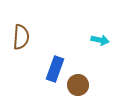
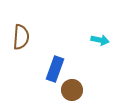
brown circle: moved 6 px left, 5 px down
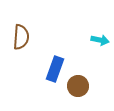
brown circle: moved 6 px right, 4 px up
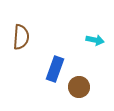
cyan arrow: moved 5 px left
brown circle: moved 1 px right, 1 px down
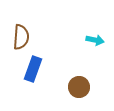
blue rectangle: moved 22 px left
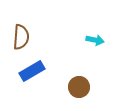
blue rectangle: moved 1 px left, 2 px down; rotated 40 degrees clockwise
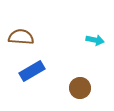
brown semicircle: rotated 90 degrees counterclockwise
brown circle: moved 1 px right, 1 px down
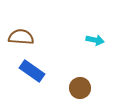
blue rectangle: rotated 65 degrees clockwise
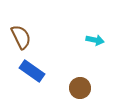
brown semicircle: rotated 60 degrees clockwise
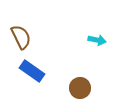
cyan arrow: moved 2 px right
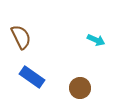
cyan arrow: moved 1 px left; rotated 12 degrees clockwise
blue rectangle: moved 6 px down
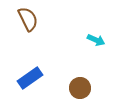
brown semicircle: moved 7 px right, 18 px up
blue rectangle: moved 2 px left, 1 px down; rotated 70 degrees counterclockwise
